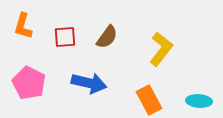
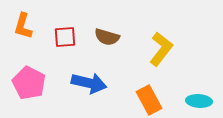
brown semicircle: rotated 70 degrees clockwise
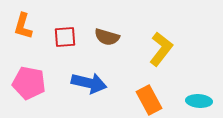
pink pentagon: rotated 16 degrees counterclockwise
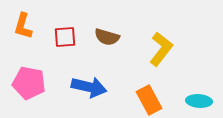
blue arrow: moved 4 px down
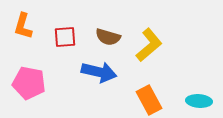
brown semicircle: moved 1 px right
yellow L-shape: moved 12 px left, 4 px up; rotated 12 degrees clockwise
blue arrow: moved 10 px right, 15 px up
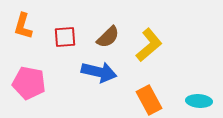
brown semicircle: rotated 60 degrees counterclockwise
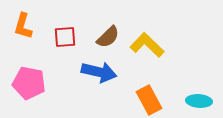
yellow L-shape: moved 2 px left; rotated 96 degrees counterclockwise
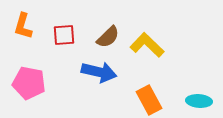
red square: moved 1 px left, 2 px up
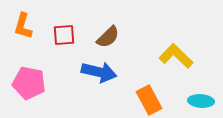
yellow L-shape: moved 29 px right, 11 px down
cyan ellipse: moved 2 px right
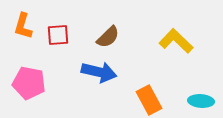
red square: moved 6 px left
yellow L-shape: moved 15 px up
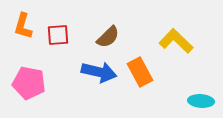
orange rectangle: moved 9 px left, 28 px up
